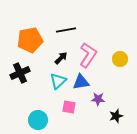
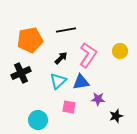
yellow circle: moved 8 px up
black cross: moved 1 px right
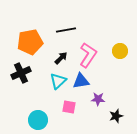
orange pentagon: moved 2 px down
blue triangle: moved 1 px up
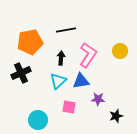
black arrow: rotated 40 degrees counterclockwise
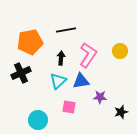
purple star: moved 2 px right, 2 px up
black star: moved 5 px right, 4 px up
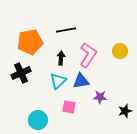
black star: moved 4 px right, 1 px up
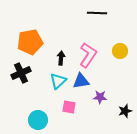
black line: moved 31 px right, 17 px up; rotated 12 degrees clockwise
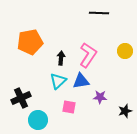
black line: moved 2 px right
yellow circle: moved 5 px right
black cross: moved 25 px down
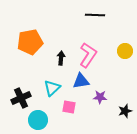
black line: moved 4 px left, 2 px down
cyan triangle: moved 6 px left, 7 px down
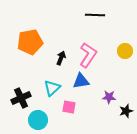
black arrow: rotated 16 degrees clockwise
purple star: moved 9 px right
black star: moved 1 px right
